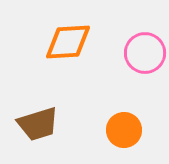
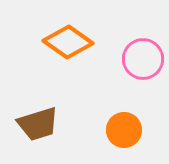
orange diamond: rotated 39 degrees clockwise
pink circle: moved 2 px left, 6 px down
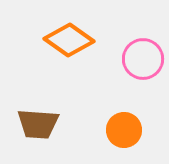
orange diamond: moved 1 px right, 2 px up
brown trapezoid: rotated 21 degrees clockwise
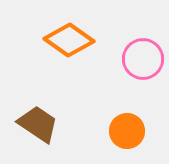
brown trapezoid: rotated 150 degrees counterclockwise
orange circle: moved 3 px right, 1 px down
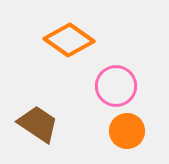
pink circle: moved 27 px left, 27 px down
